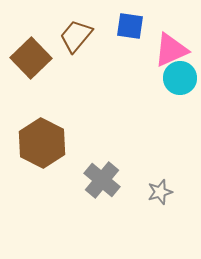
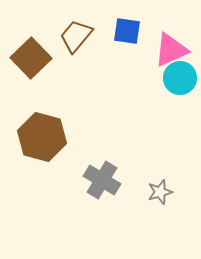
blue square: moved 3 px left, 5 px down
brown hexagon: moved 6 px up; rotated 12 degrees counterclockwise
gray cross: rotated 9 degrees counterclockwise
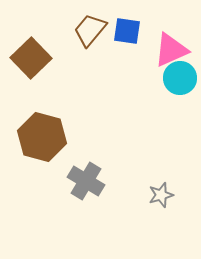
brown trapezoid: moved 14 px right, 6 px up
gray cross: moved 16 px left, 1 px down
gray star: moved 1 px right, 3 px down
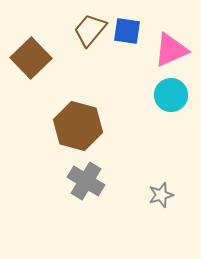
cyan circle: moved 9 px left, 17 px down
brown hexagon: moved 36 px right, 11 px up
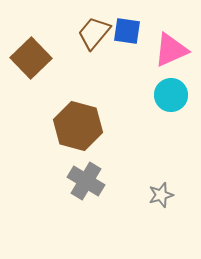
brown trapezoid: moved 4 px right, 3 px down
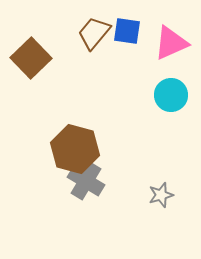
pink triangle: moved 7 px up
brown hexagon: moved 3 px left, 23 px down
